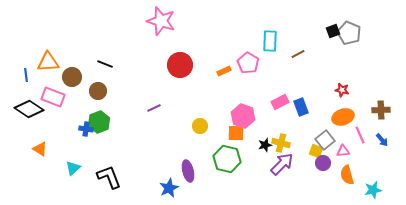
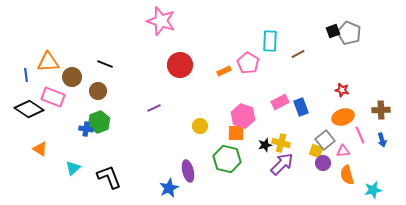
blue arrow at (382, 140): rotated 24 degrees clockwise
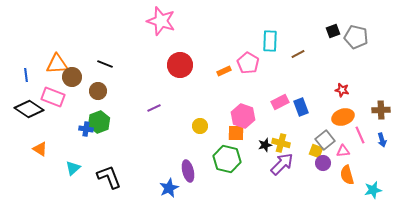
gray pentagon at (349, 33): moved 7 px right, 4 px down; rotated 10 degrees counterclockwise
orange triangle at (48, 62): moved 9 px right, 2 px down
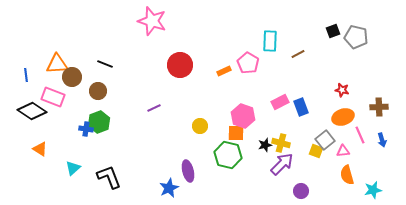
pink star at (161, 21): moved 9 px left
black diamond at (29, 109): moved 3 px right, 2 px down
brown cross at (381, 110): moved 2 px left, 3 px up
green hexagon at (227, 159): moved 1 px right, 4 px up
purple circle at (323, 163): moved 22 px left, 28 px down
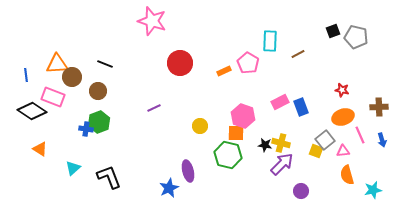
red circle at (180, 65): moved 2 px up
black star at (265, 145): rotated 24 degrees clockwise
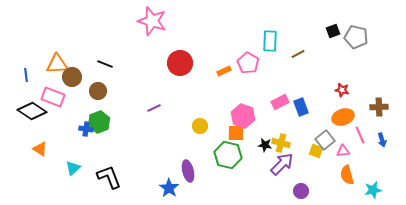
blue star at (169, 188): rotated 12 degrees counterclockwise
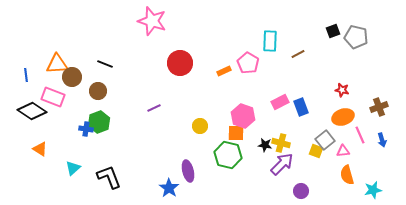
brown cross at (379, 107): rotated 18 degrees counterclockwise
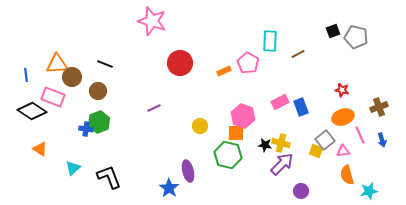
cyan star at (373, 190): moved 4 px left, 1 px down
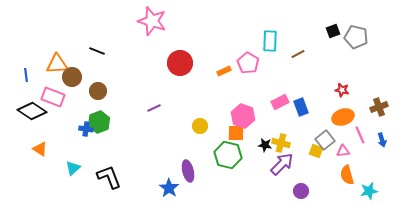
black line at (105, 64): moved 8 px left, 13 px up
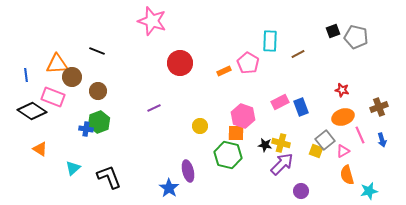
pink triangle at (343, 151): rotated 24 degrees counterclockwise
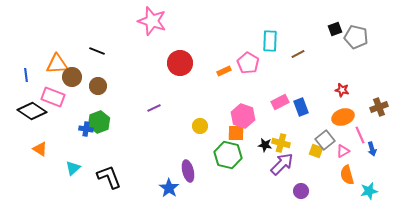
black square at (333, 31): moved 2 px right, 2 px up
brown circle at (98, 91): moved 5 px up
blue arrow at (382, 140): moved 10 px left, 9 px down
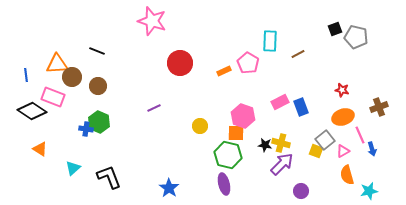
green hexagon at (99, 122): rotated 15 degrees counterclockwise
purple ellipse at (188, 171): moved 36 px right, 13 px down
